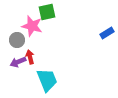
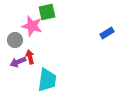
gray circle: moved 2 px left
cyan trapezoid: rotated 30 degrees clockwise
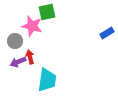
gray circle: moved 1 px down
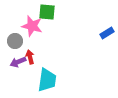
green square: rotated 18 degrees clockwise
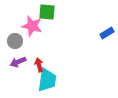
red arrow: moved 9 px right, 8 px down
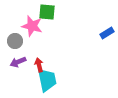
cyan trapezoid: rotated 20 degrees counterclockwise
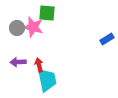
green square: moved 1 px down
pink star: moved 1 px right, 1 px down
blue rectangle: moved 6 px down
gray circle: moved 2 px right, 13 px up
purple arrow: rotated 21 degrees clockwise
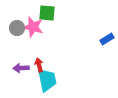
purple arrow: moved 3 px right, 6 px down
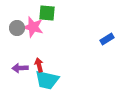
purple arrow: moved 1 px left
cyan trapezoid: rotated 115 degrees clockwise
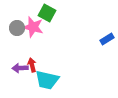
green square: rotated 24 degrees clockwise
red arrow: moved 7 px left
